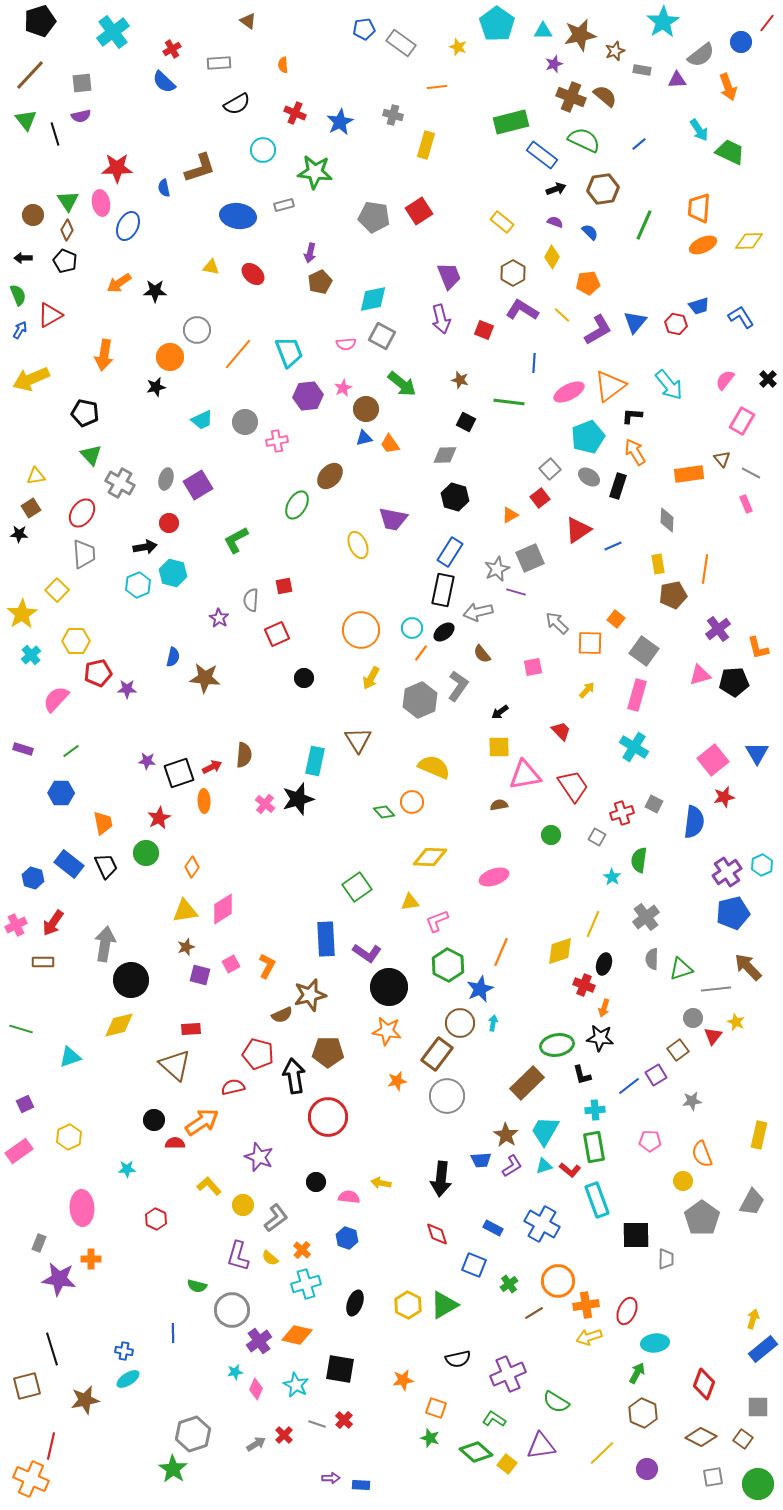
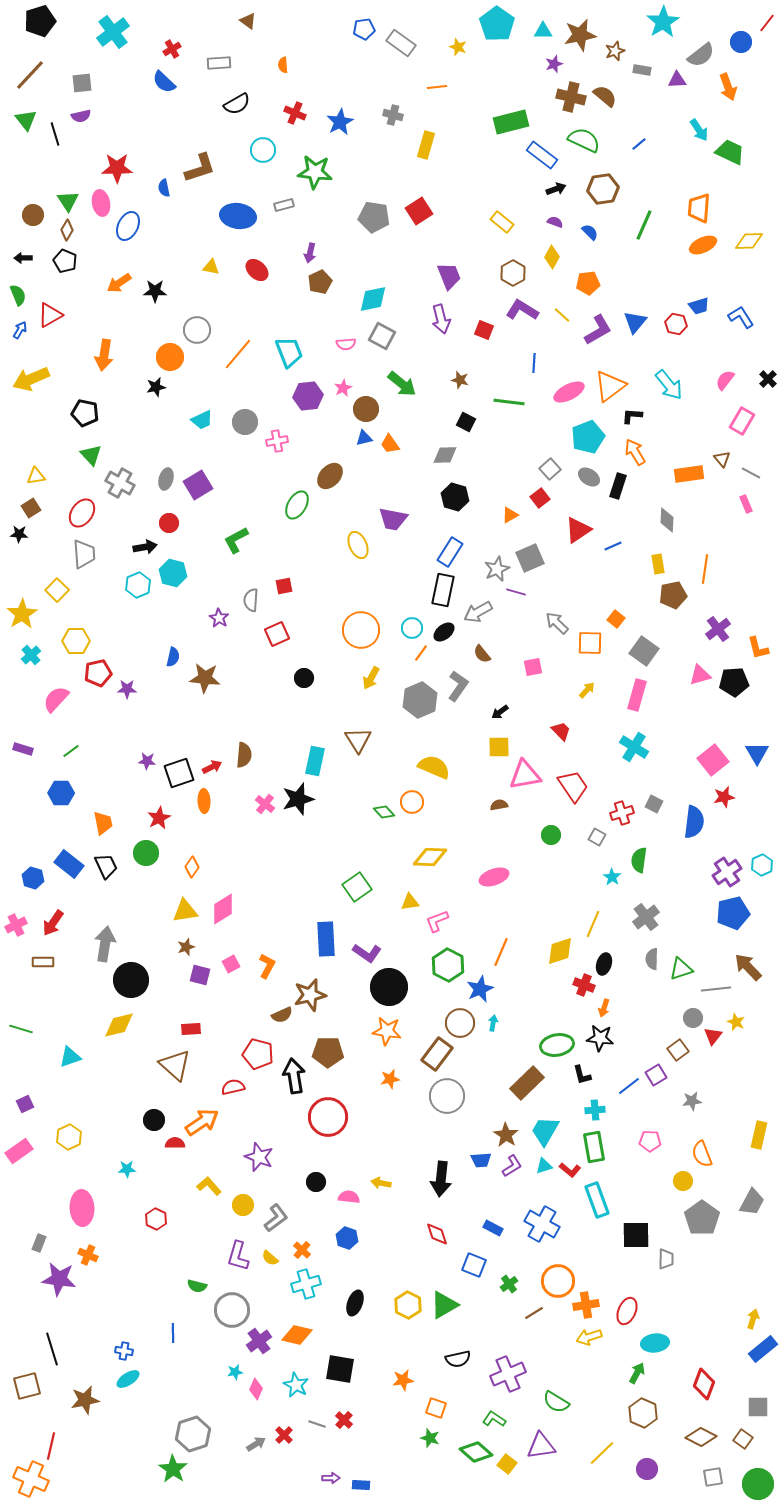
brown cross at (571, 97): rotated 8 degrees counterclockwise
red ellipse at (253, 274): moved 4 px right, 4 px up
gray arrow at (478, 612): rotated 16 degrees counterclockwise
orange star at (397, 1081): moved 7 px left, 2 px up
orange cross at (91, 1259): moved 3 px left, 4 px up; rotated 24 degrees clockwise
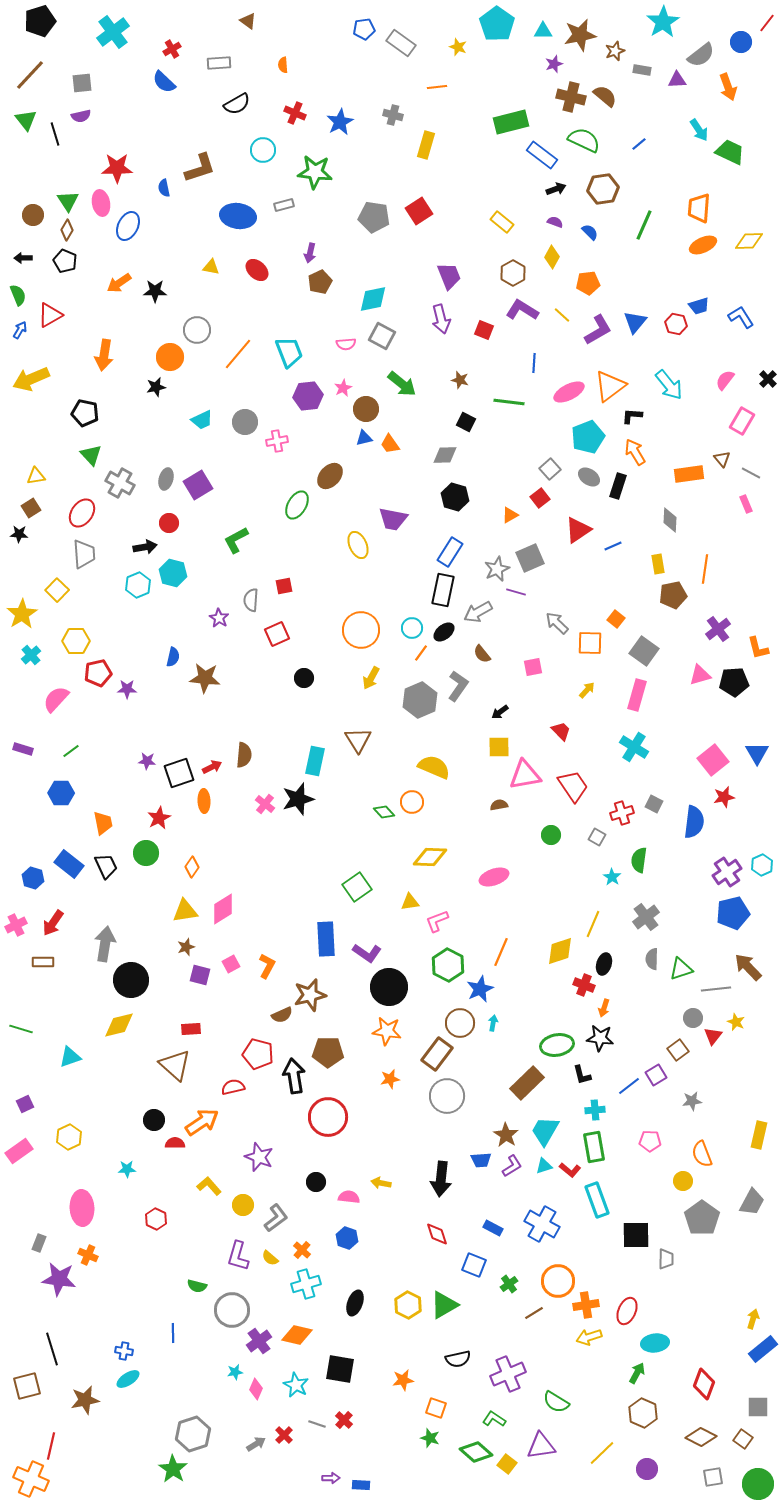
gray diamond at (667, 520): moved 3 px right
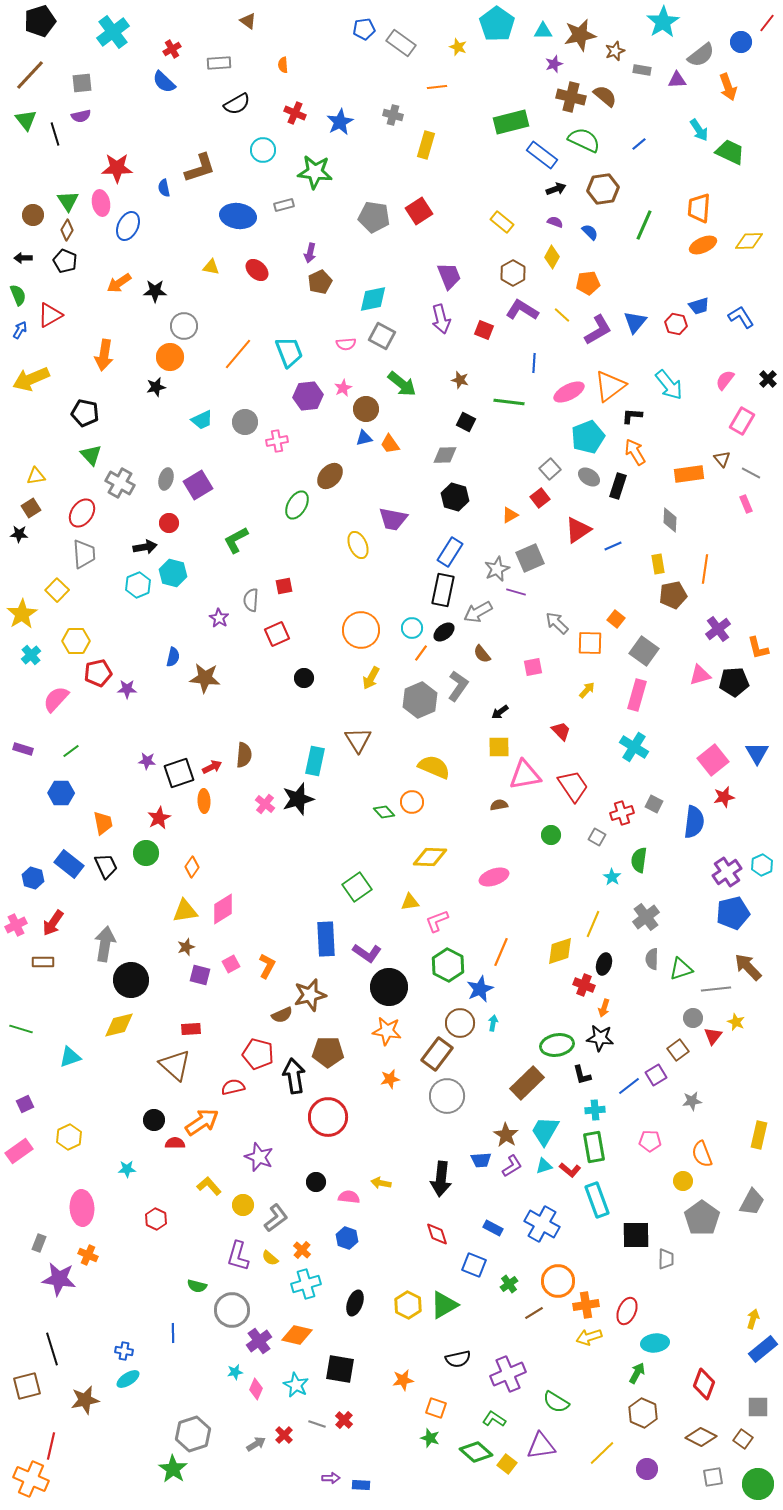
gray circle at (197, 330): moved 13 px left, 4 px up
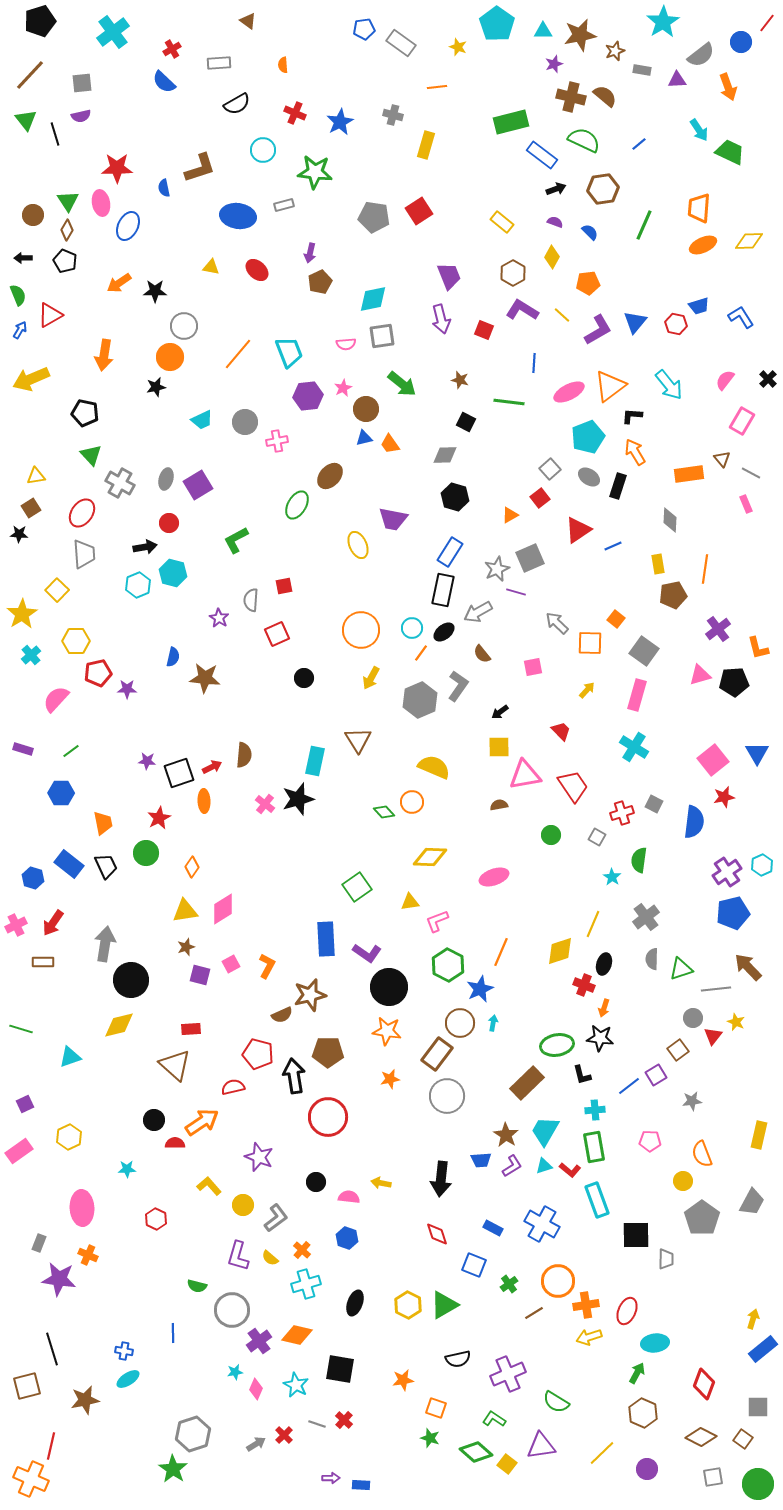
gray square at (382, 336): rotated 36 degrees counterclockwise
